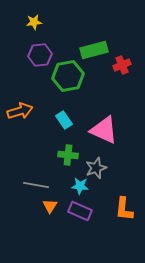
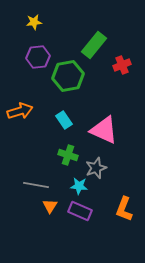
green rectangle: moved 5 px up; rotated 36 degrees counterclockwise
purple hexagon: moved 2 px left, 2 px down
green cross: rotated 12 degrees clockwise
cyan star: moved 1 px left
orange L-shape: rotated 15 degrees clockwise
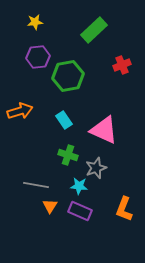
yellow star: moved 1 px right
green rectangle: moved 15 px up; rotated 8 degrees clockwise
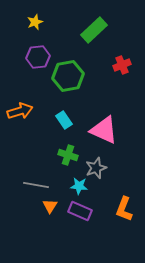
yellow star: rotated 14 degrees counterclockwise
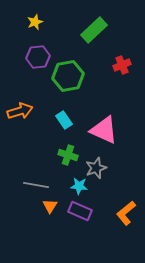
orange L-shape: moved 2 px right, 4 px down; rotated 30 degrees clockwise
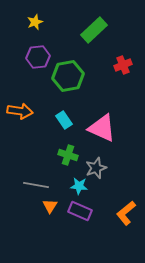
red cross: moved 1 px right
orange arrow: rotated 25 degrees clockwise
pink triangle: moved 2 px left, 2 px up
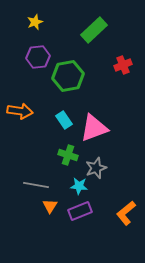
pink triangle: moved 8 px left; rotated 44 degrees counterclockwise
purple rectangle: rotated 45 degrees counterclockwise
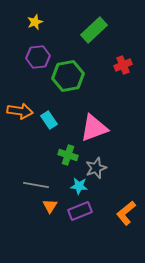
cyan rectangle: moved 15 px left
